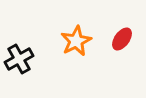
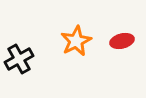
red ellipse: moved 2 px down; rotated 40 degrees clockwise
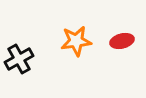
orange star: rotated 20 degrees clockwise
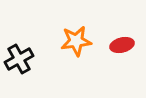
red ellipse: moved 4 px down
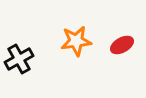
red ellipse: rotated 15 degrees counterclockwise
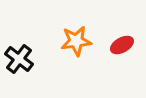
black cross: rotated 24 degrees counterclockwise
